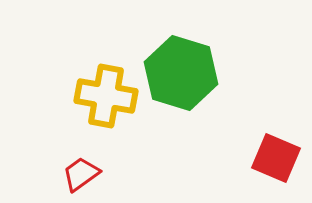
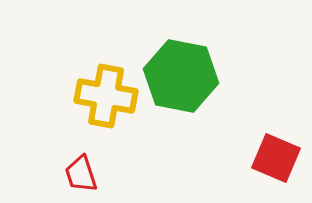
green hexagon: moved 3 px down; rotated 6 degrees counterclockwise
red trapezoid: rotated 72 degrees counterclockwise
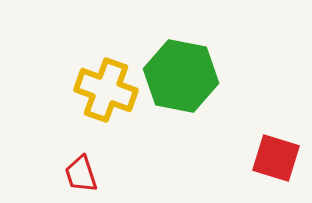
yellow cross: moved 6 px up; rotated 10 degrees clockwise
red square: rotated 6 degrees counterclockwise
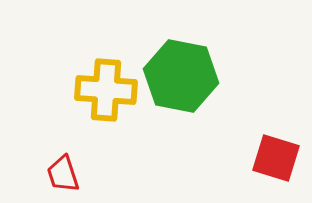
yellow cross: rotated 16 degrees counterclockwise
red trapezoid: moved 18 px left
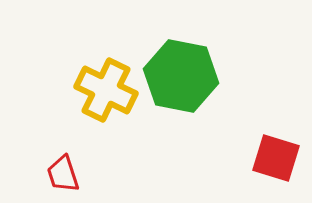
yellow cross: rotated 22 degrees clockwise
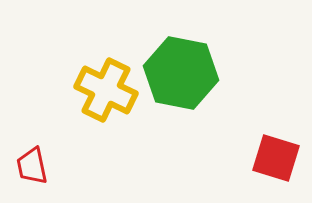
green hexagon: moved 3 px up
red trapezoid: moved 31 px left, 8 px up; rotated 6 degrees clockwise
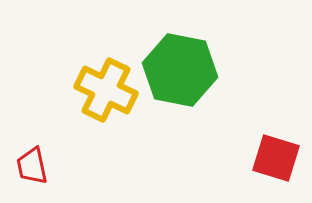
green hexagon: moved 1 px left, 3 px up
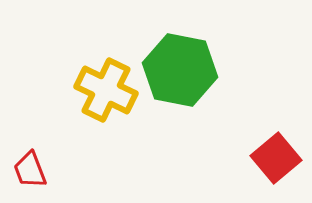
red square: rotated 33 degrees clockwise
red trapezoid: moved 2 px left, 4 px down; rotated 9 degrees counterclockwise
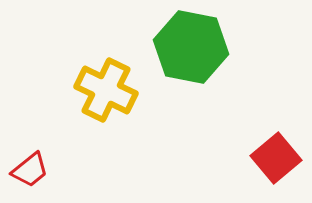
green hexagon: moved 11 px right, 23 px up
red trapezoid: rotated 108 degrees counterclockwise
